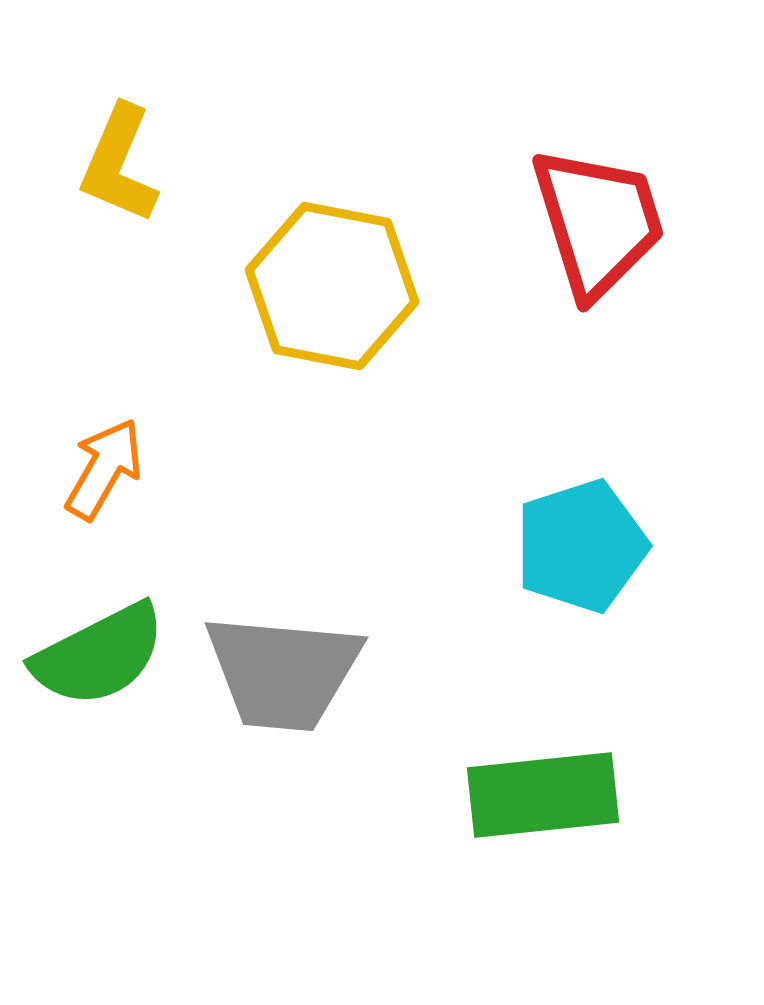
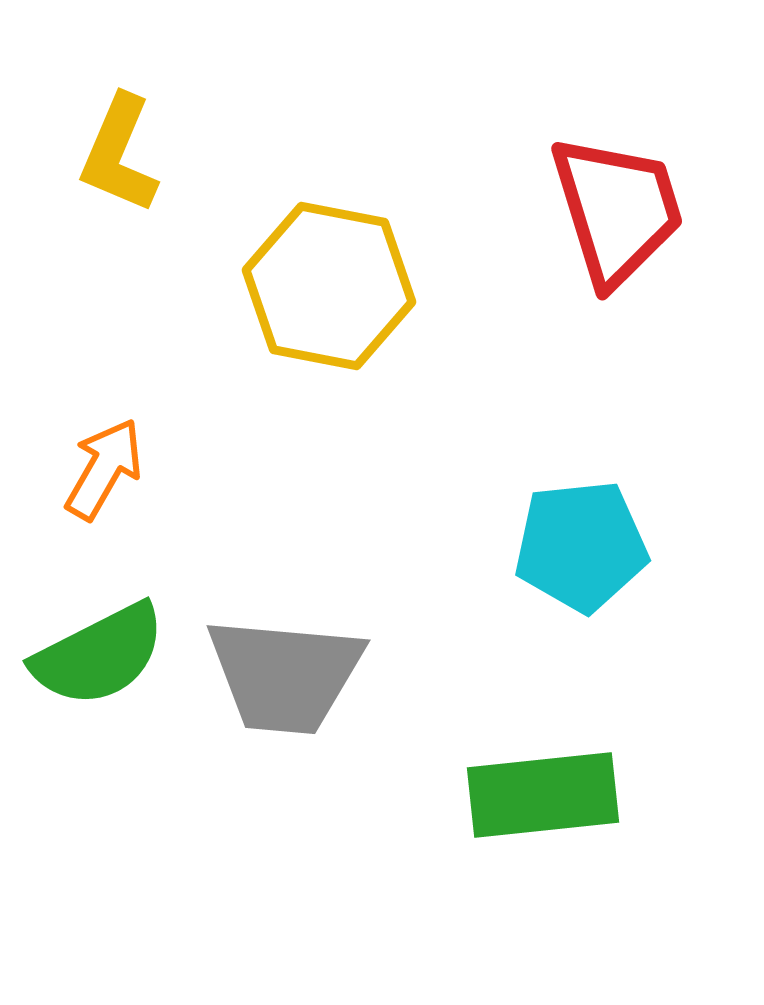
yellow L-shape: moved 10 px up
red trapezoid: moved 19 px right, 12 px up
yellow hexagon: moved 3 px left
cyan pentagon: rotated 12 degrees clockwise
gray trapezoid: moved 2 px right, 3 px down
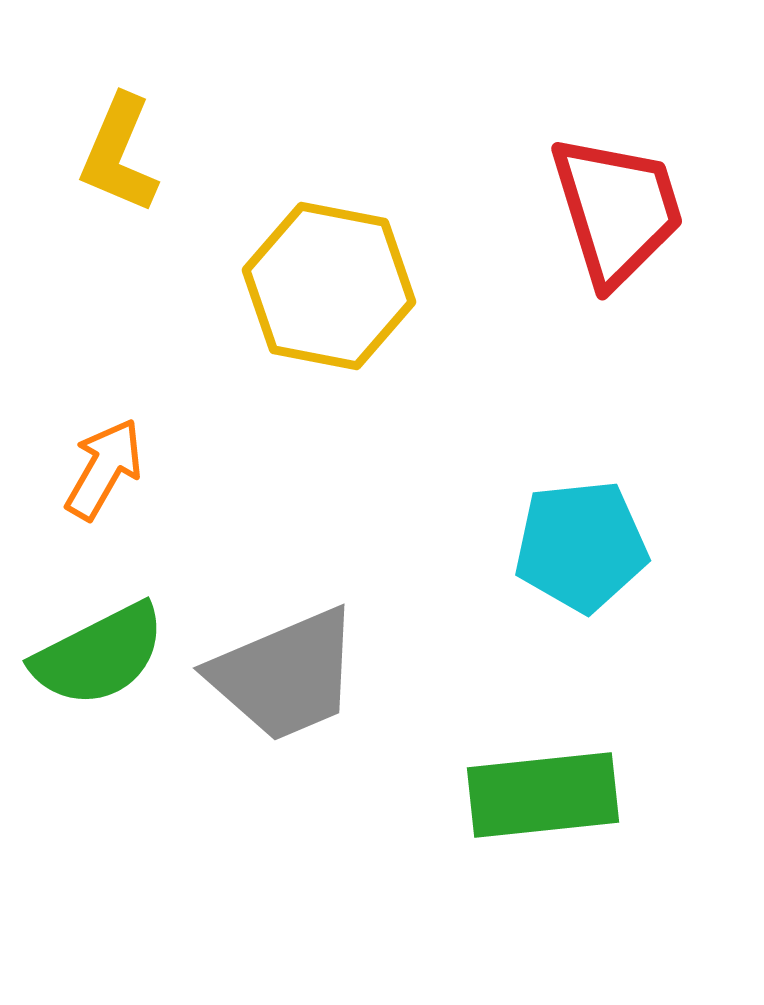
gray trapezoid: rotated 28 degrees counterclockwise
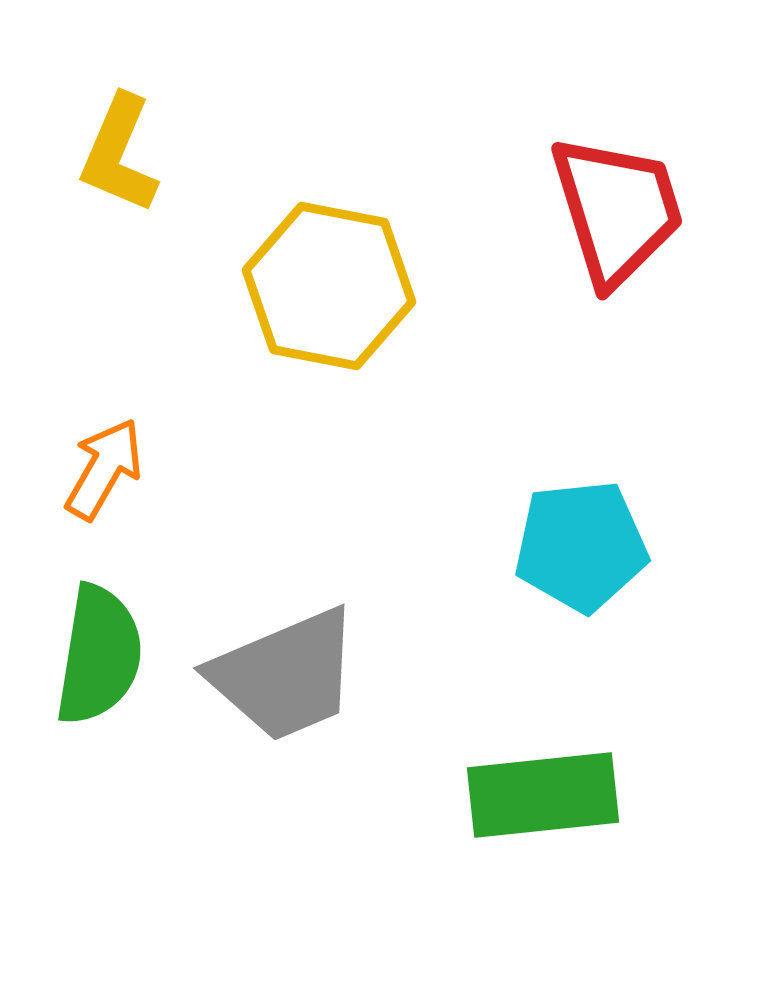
green semicircle: rotated 54 degrees counterclockwise
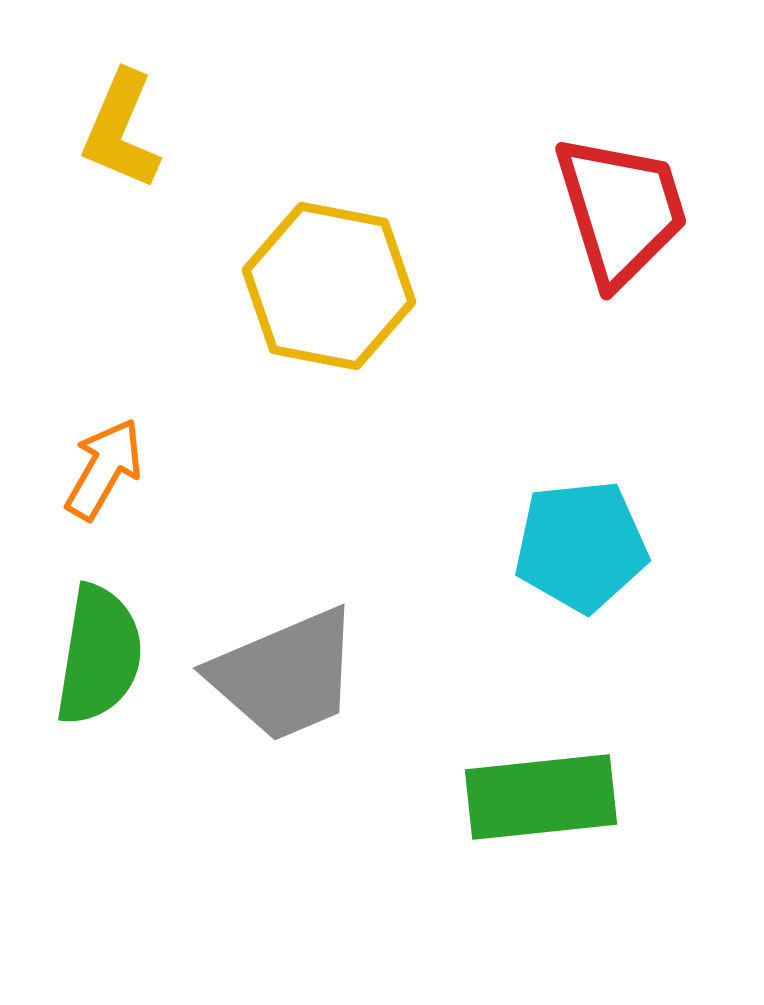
yellow L-shape: moved 2 px right, 24 px up
red trapezoid: moved 4 px right
green rectangle: moved 2 px left, 2 px down
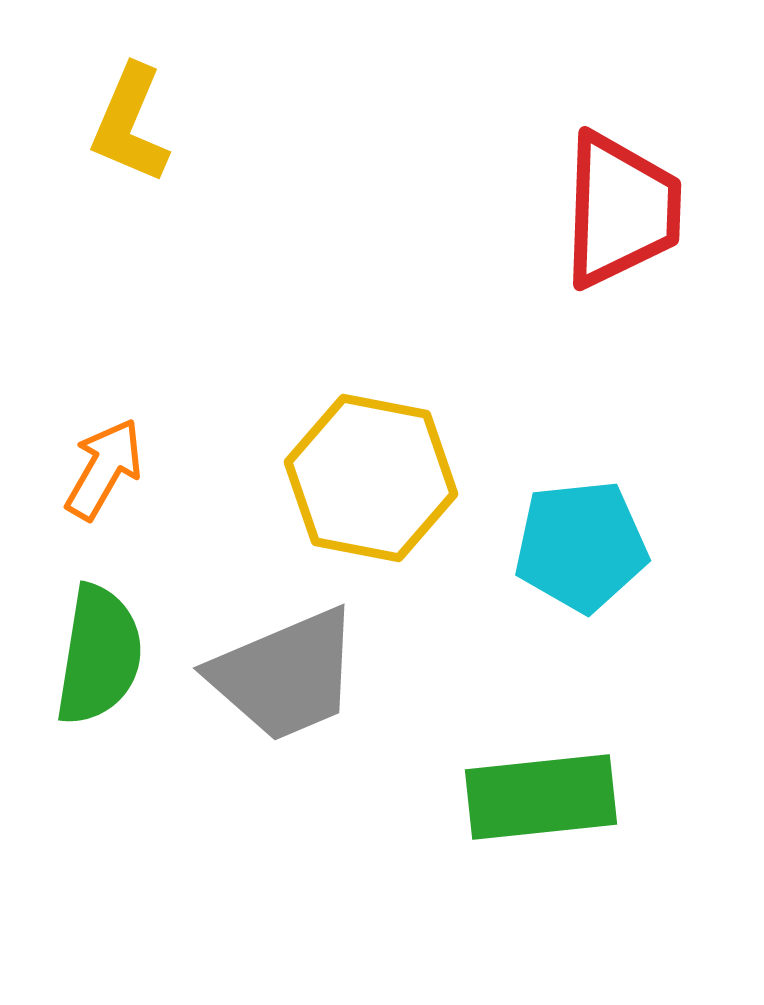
yellow L-shape: moved 9 px right, 6 px up
red trapezoid: rotated 19 degrees clockwise
yellow hexagon: moved 42 px right, 192 px down
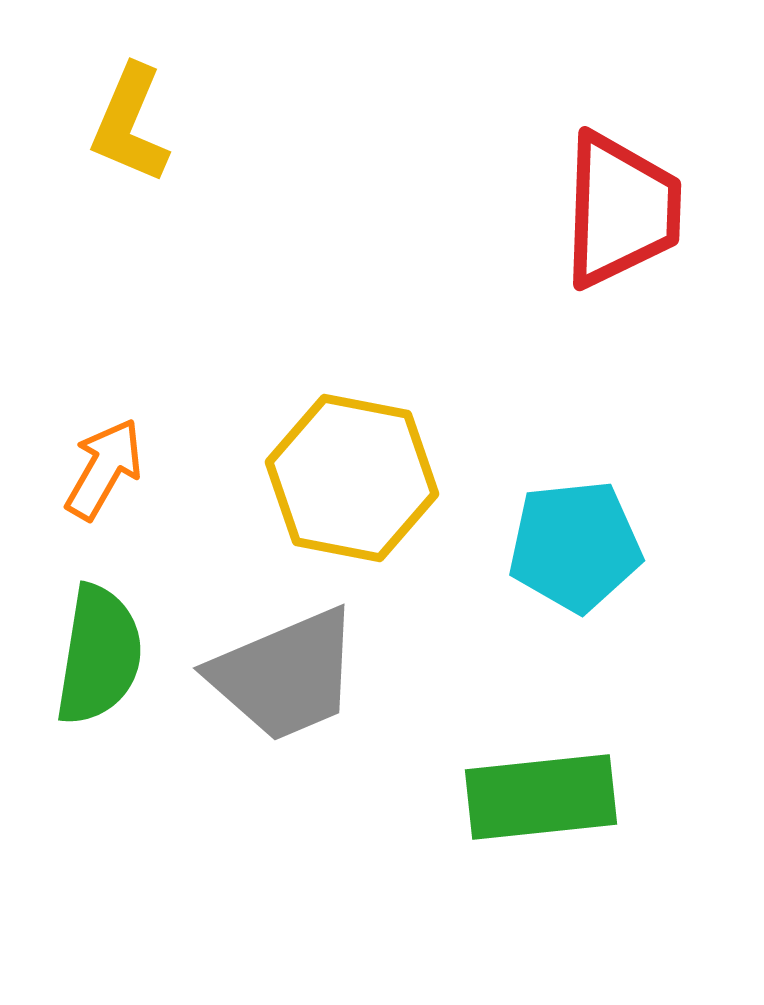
yellow hexagon: moved 19 px left
cyan pentagon: moved 6 px left
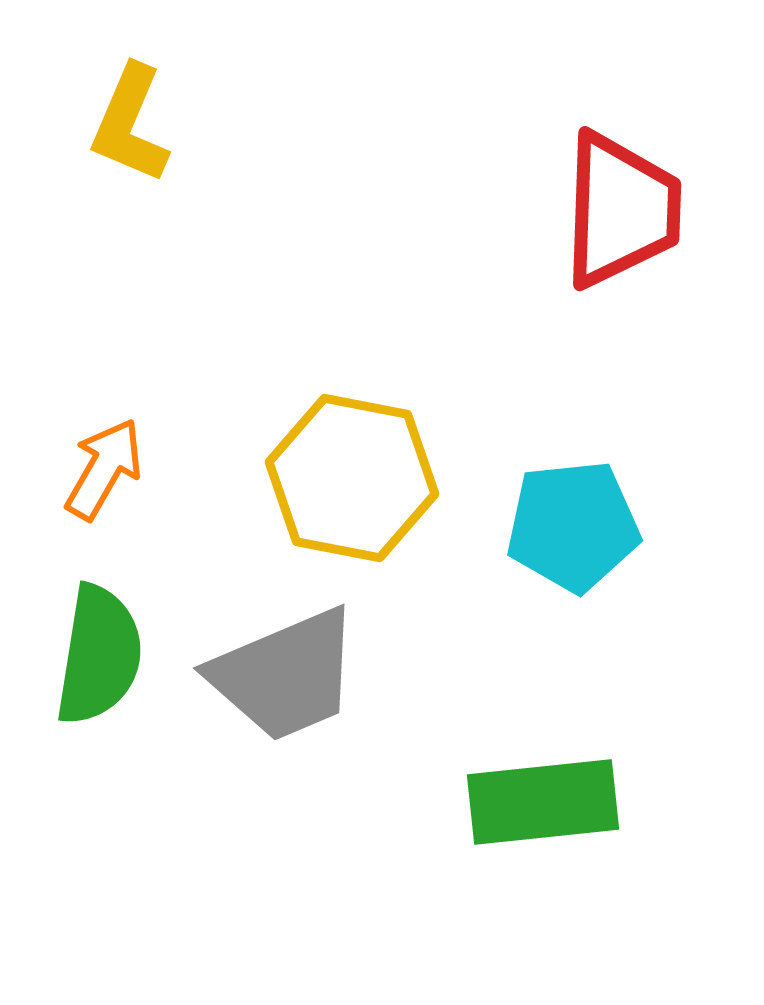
cyan pentagon: moved 2 px left, 20 px up
green rectangle: moved 2 px right, 5 px down
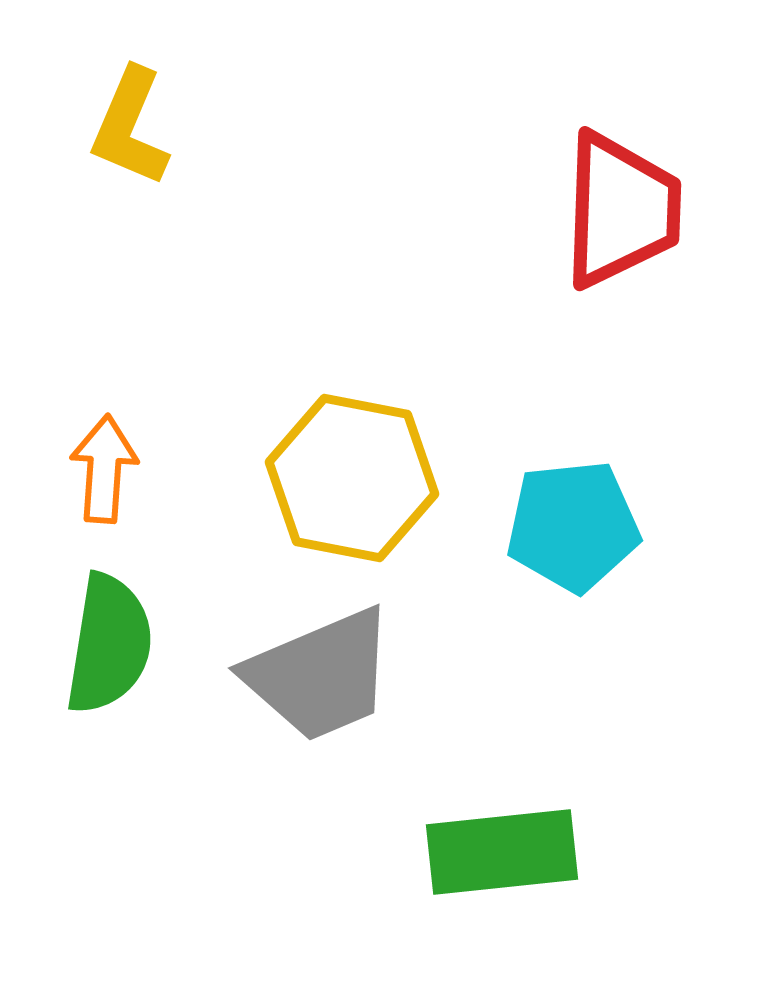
yellow L-shape: moved 3 px down
orange arrow: rotated 26 degrees counterclockwise
green semicircle: moved 10 px right, 11 px up
gray trapezoid: moved 35 px right
green rectangle: moved 41 px left, 50 px down
